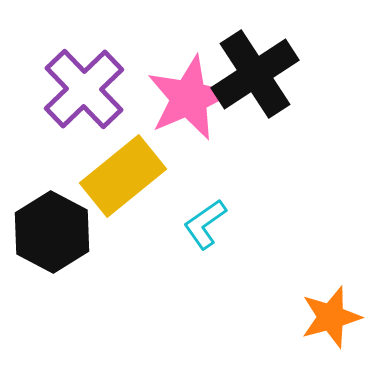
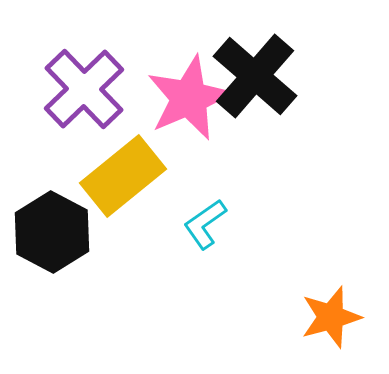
black cross: moved 2 px down; rotated 16 degrees counterclockwise
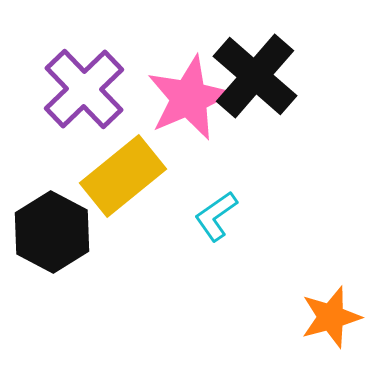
cyan L-shape: moved 11 px right, 8 px up
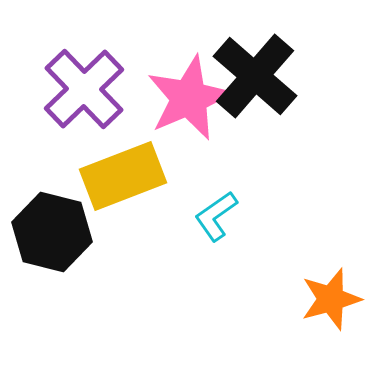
yellow rectangle: rotated 18 degrees clockwise
black hexagon: rotated 14 degrees counterclockwise
orange star: moved 18 px up
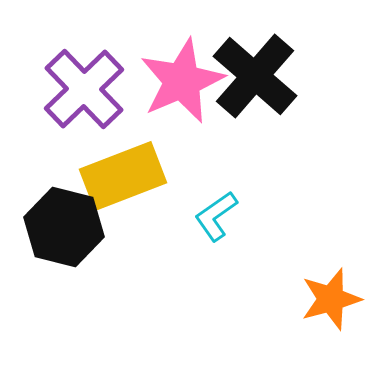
pink star: moved 7 px left, 17 px up
black hexagon: moved 12 px right, 5 px up
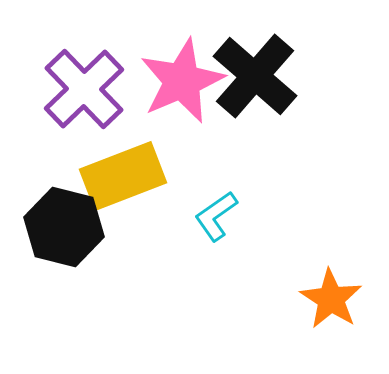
orange star: rotated 24 degrees counterclockwise
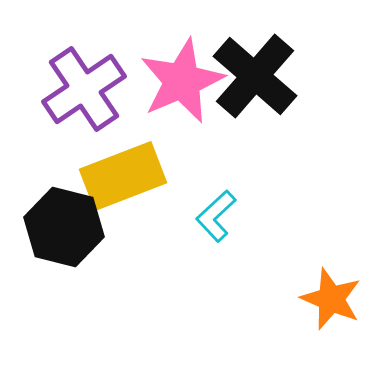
purple cross: rotated 10 degrees clockwise
cyan L-shape: rotated 8 degrees counterclockwise
orange star: rotated 10 degrees counterclockwise
